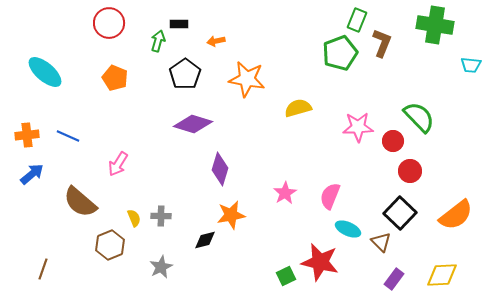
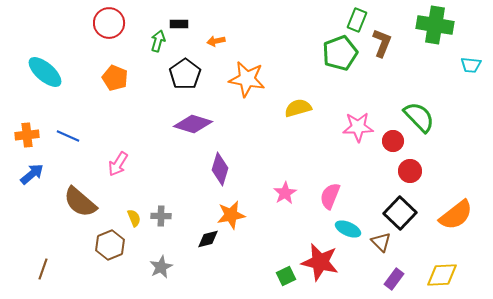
black diamond at (205, 240): moved 3 px right, 1 px up
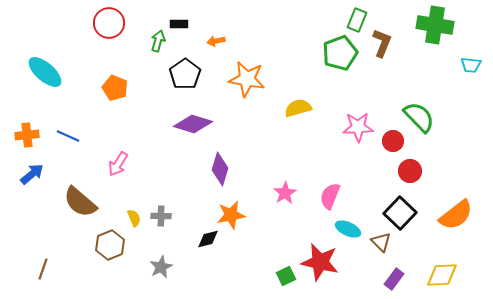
orange pentagon at (115, 78): moved 10 px down
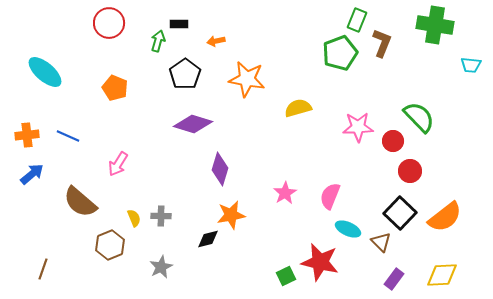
orange semicircle at (456, 215): moved 11 px left, 2 px down
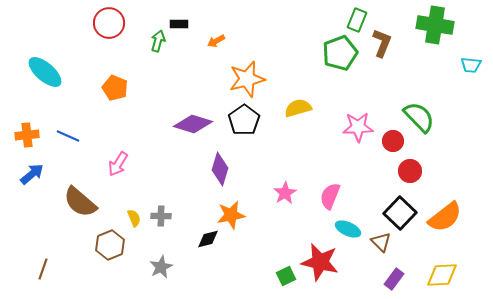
orange arrow at (216, 41): rotated 18 degrees counterclockwise
black pentagon at (185, 74): moved 59 px right, 46 px down
orange star at (247, 79): rotated 24 degrees counterclockwise
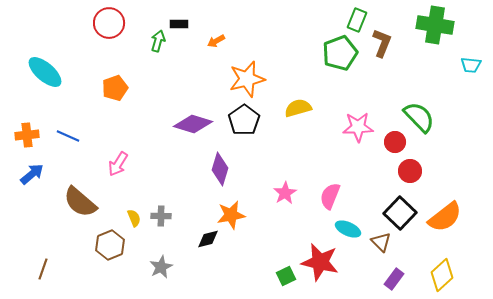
orange pentagon at (115, 88): rotated 30 degrees clockwise
red circle at (393, 141): moved 2 px right, 1 px down
yellow diamond at (442, 275): rotated 40 degrees counterclockwise
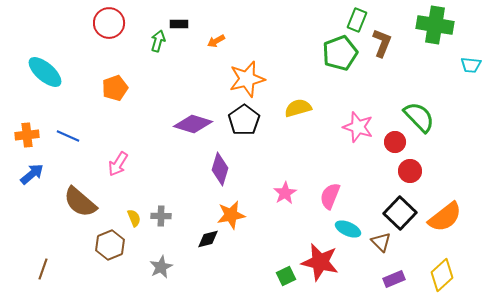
pink star at (358, 127): rotated 20 degrees clockwise
purple rectangle at (394, 279): rotated 30 degrees clockwise
